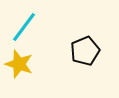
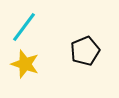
yellow star: moved 6 px right
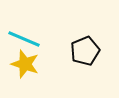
cyan line: moved 12 px down; rotated 76 degrees clockwise
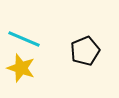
yellow star: moved 4 px left, 4 px down
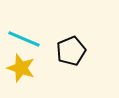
black pentagon: moved 14 px left
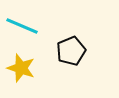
cyan line: moved 2 px left, 13 px up
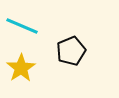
yellow star: rotated 20 degrees clockwise
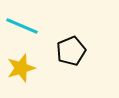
yellow star: rotated 16 degrees clockwise
